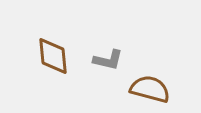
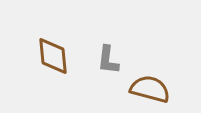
gray L-shape: rotated 84 degrees clockwise
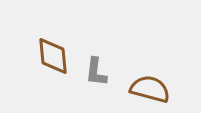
gray L-shape: moved 12 px left, 12 px down
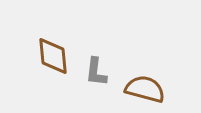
brown semicircle: moved 5 px left
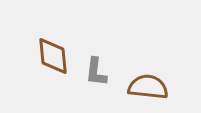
brown semicircle: moved 3 px right, 2 px up; rotated 9 degrees counterclockwise
